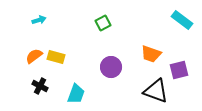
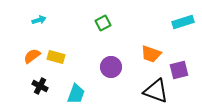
cyan rectangle: moved 1 px right, 2 px down; rotated 55 degrees counterclockwise
orange semicircle: moved 2 px left
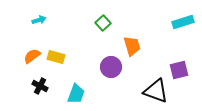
green square: rotated 14 degrees counterclockwise
orange trapezoid: moved 19 px left, 8 px up; rotated 125 degrees counterclockwise
